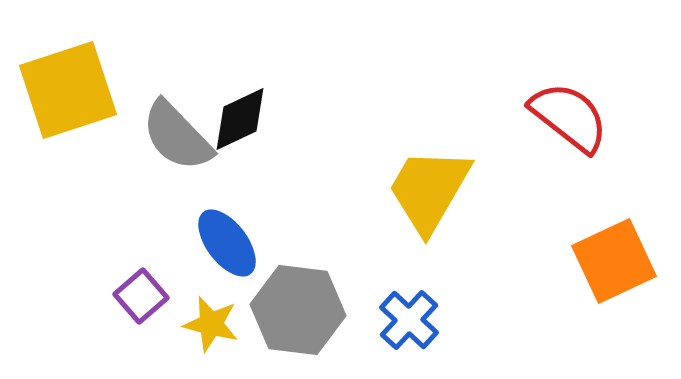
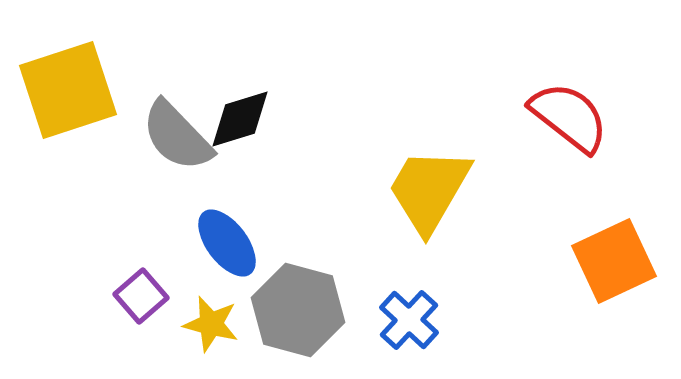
black diamond: rotated 8 degrees clockwise
gray hexagon: rotated 8 degrees clockwise
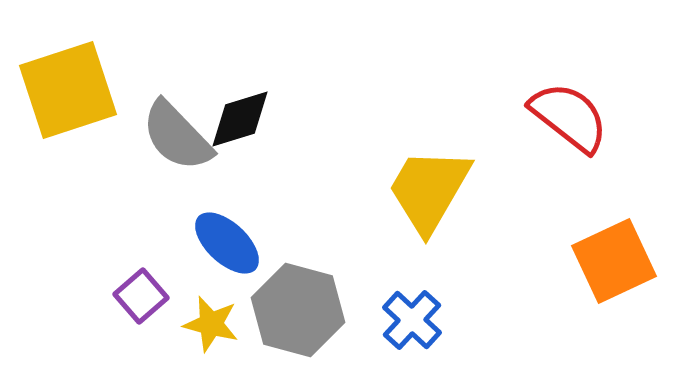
blue ellipse: rotated 10 degrees counterclockwise
blue cross: moved 3 px right
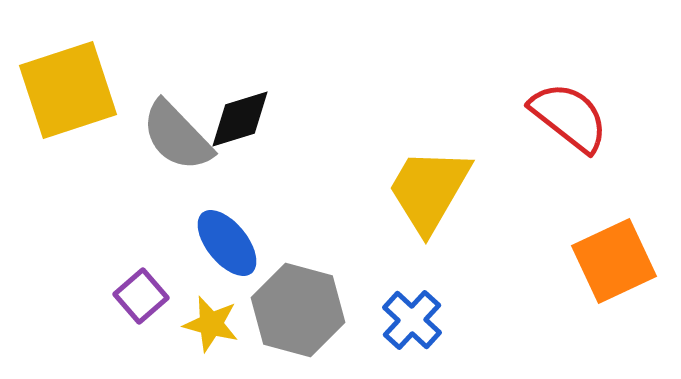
blue ellipse: rotated 8 degrees clockwise
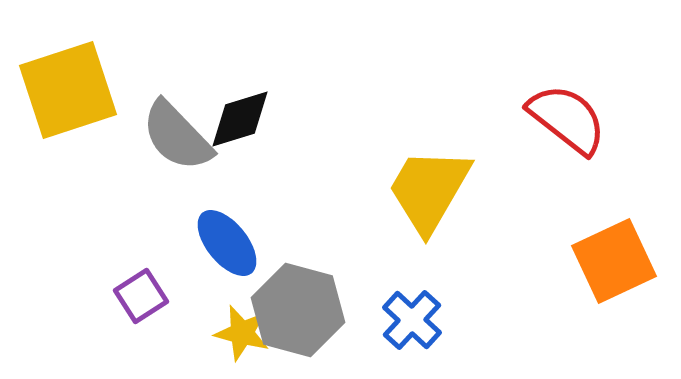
red semicircle: moved 2 px left, 2 px down
purple square: rotated 8 degrees clockwise
yellow star: moved 31 px right, 9 px down
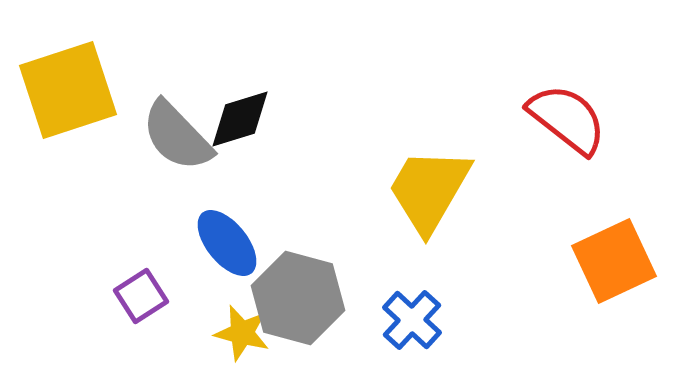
gray hexagon: moved 12 px up
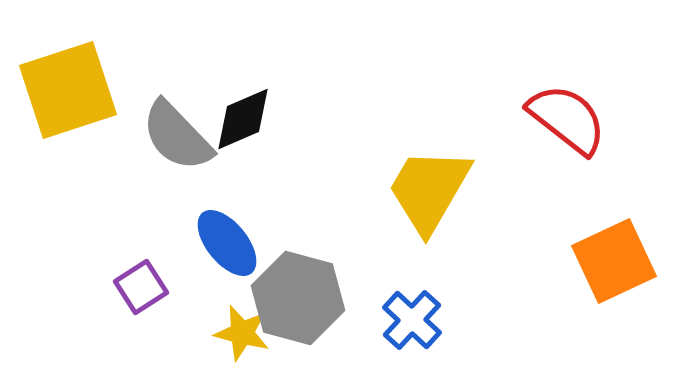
black diamond: moved 3 px right; rotated 6 degrees counterclockwise
purple square: moved 9 px up
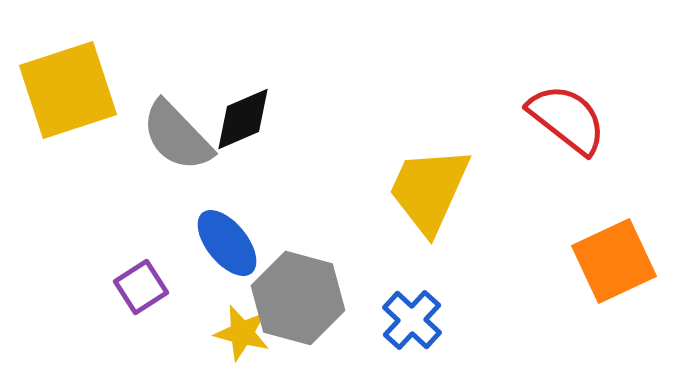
yellow trapezoid: rotated 6 degrees counterclockwise
